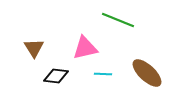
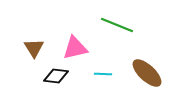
green line: moved 1 px left, 5 px down
pink triangle: moved 10 px left
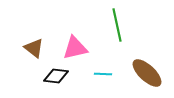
green line: rotated 56 degrees clockwise
brown triangle: rotated 20 degrees counterclockwise
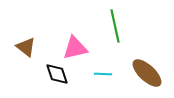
green line: moved 2 px left, 1 px down
brown triangle: moved 8 px left, 1 px up
black diamond: moved 1 px right, 2 px up; rotated 65 degrees clockwise
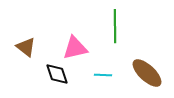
green line: rotated 12 degrees clockwise
cyan line: moved 1 px down
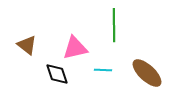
green line: moved 1 px left, 1 px up
brown triangle: moved 1 px right, 2 px up
cyan line: moved 5 px up
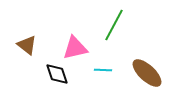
green line: rotated 28 degrees clockwise
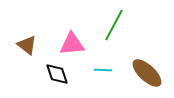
pink triangle: moved 3 px left, 4 px up; rotated 8 degrees clockwise
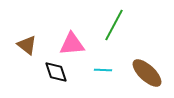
black diamond: moved 1 px left, 2 px up
